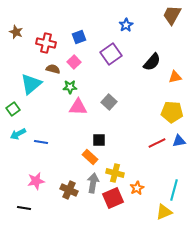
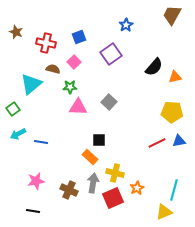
black semicircle: moved 2 px right, 5 px down
black line: moved 9 px right, 3 px down
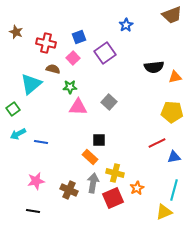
brown trapezoid: rotated 140 degrees counterclockwise
purple square: moved 6 px left, 1 px up
pink square: moved 1 px left, 4 px up
black semicircle: rotated 42 degrees clockwise
blue triangle: moved 5 px left, 16 px down
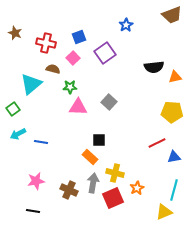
brown star: moved 1 px left, 1 px down
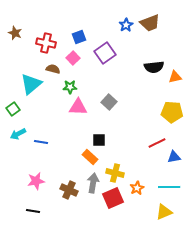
brown trapezoid: moved 22 px left, 8 px down
cyan line: moved 5 px left, 3 px up; rotated 75 degrees clockwise
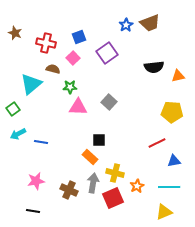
purple square: moved 2 px right
orange triangle: moved 3 px right, 1 px up
blue triangle: moved 4 px down
orange star: moved 2 px up
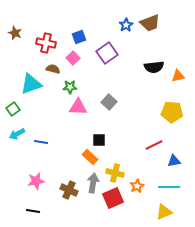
cyan triangle: rotated 20 degrees clockwise
cyan arrow: moved 1 px left
red line: moved 3 px left, 2 px down
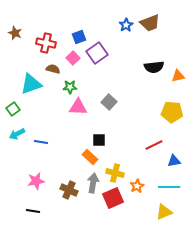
purple square: moved 10 px left
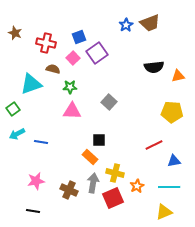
pink triangle: moved 6 px left, 4 px down
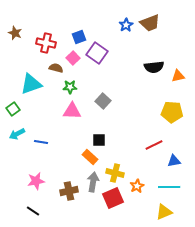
purple square: rotated 20 degrees counterclockwise
brown semicircle: moved 3 px right, 1 px up
gray square: moved 6 px left, 1 px up
gray arrow: moved 1 px up
brown cross: moved 1 px down; rotated 36 degrees counterclockwise
black line: rotated 24 degrees clockwise
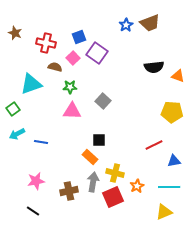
brown semicircle: moved 1 px left, 1 px up
orange triangle: rotated 32 degrees clockwise
red square: moved 1 px up
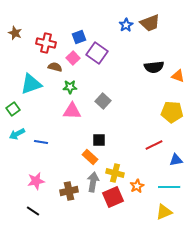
blue triangle: moved 2 px right, 1 px up
